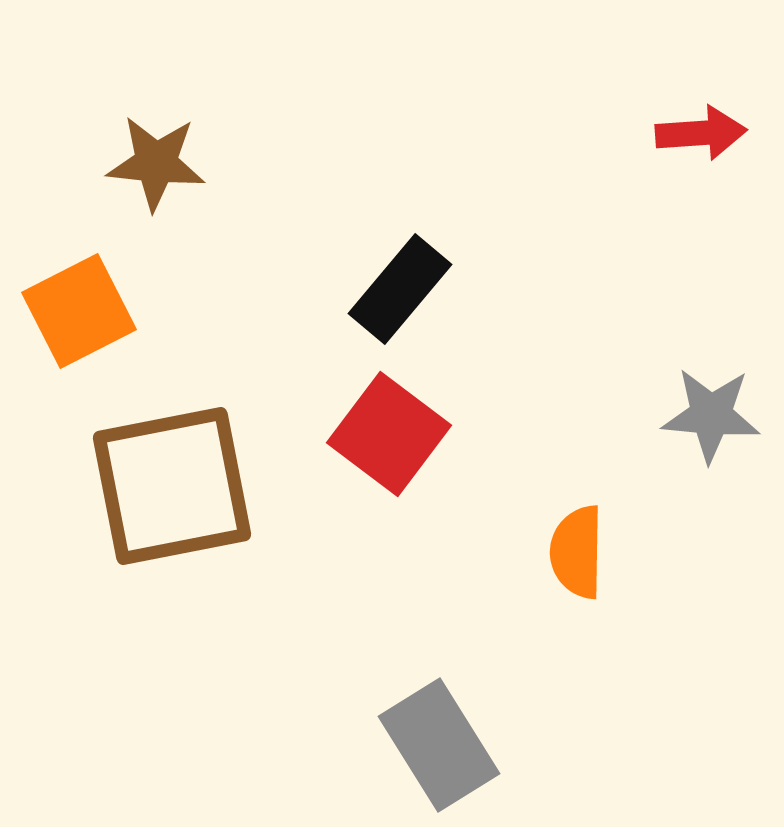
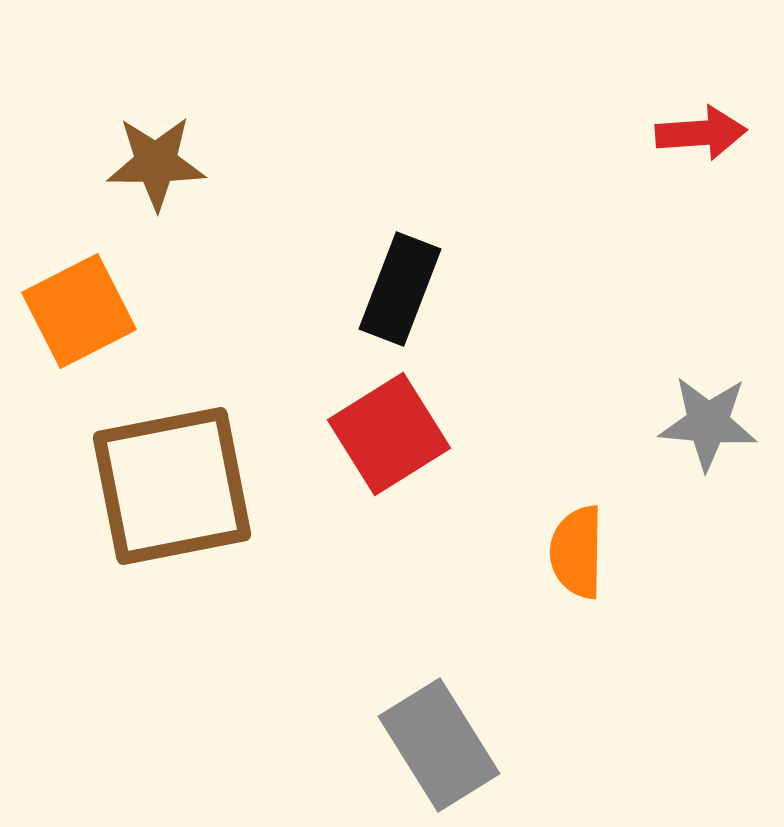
brown star: rotated 6 degrees counterclockwise
black rectangle: rotated 19 degrees counterclockwise
gray star: moved 3 px left, 8 px down
red square: rotated 21 degrees clockwise
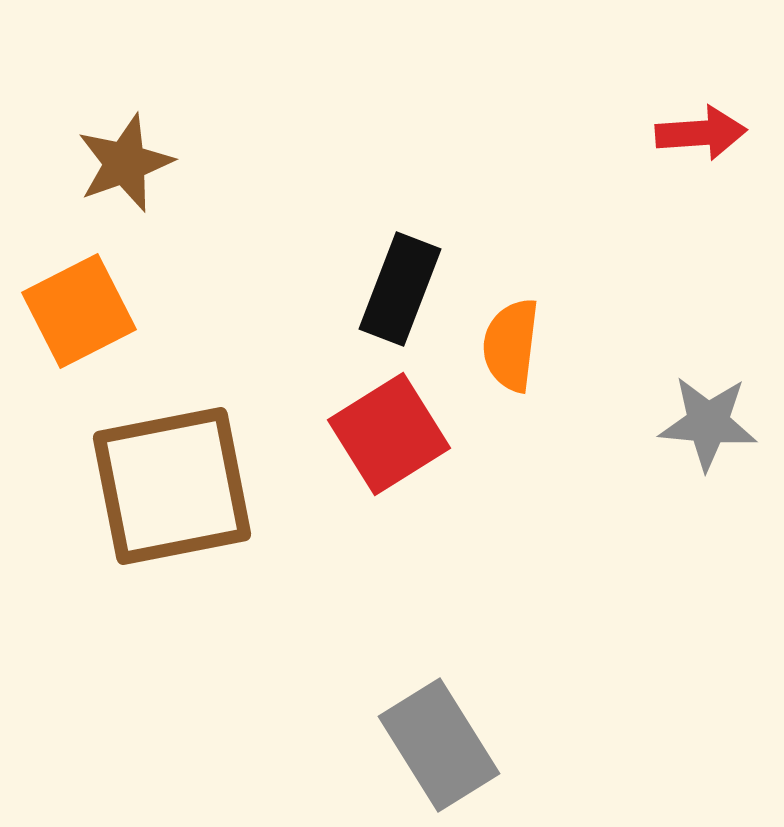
brown star: moved 31 px left; rotated 20 degrees counterclockwise
orange semicircle: moved 66 px left, 207 px up; rotated 6 degrees clockwise
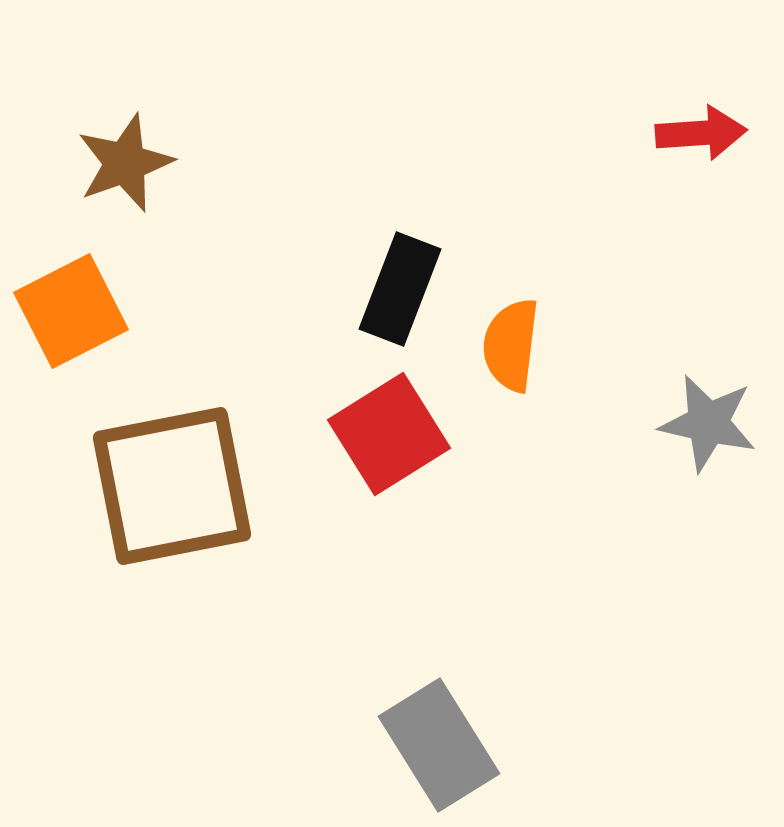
orange square: moved 8 px left
gray star: rotated 8 degrees clockwise
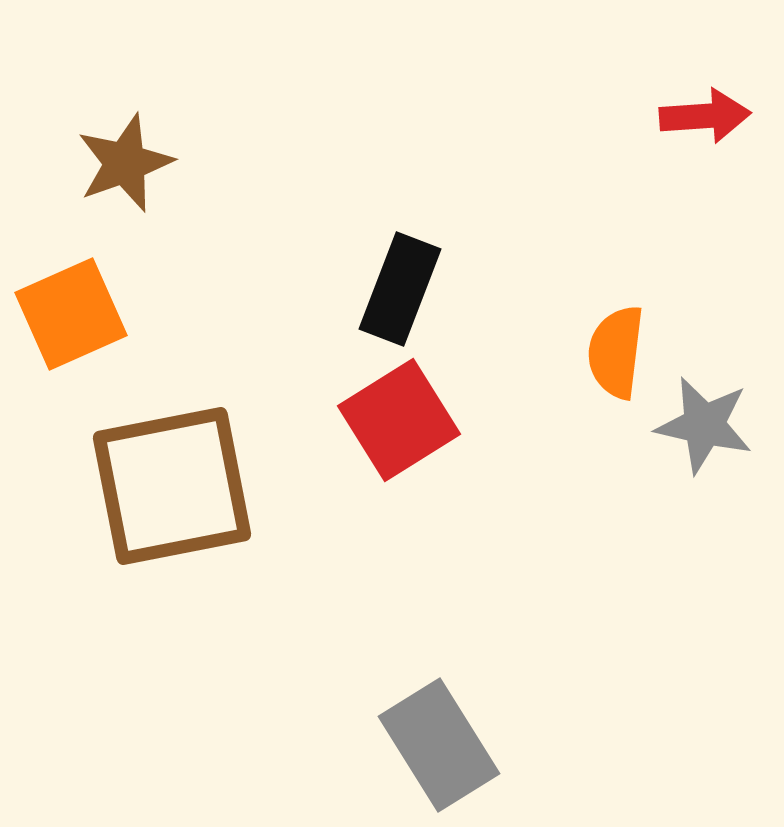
red arrow: moved 4 px right, 17 px up
orange square: moved 3 px down; rotated 3 degrees clockwise
orange semicircle: moved 105 px right, 7 px down
gray star: moved 4 px left, 2 px down
red square: moved 10 px right, 14 px up
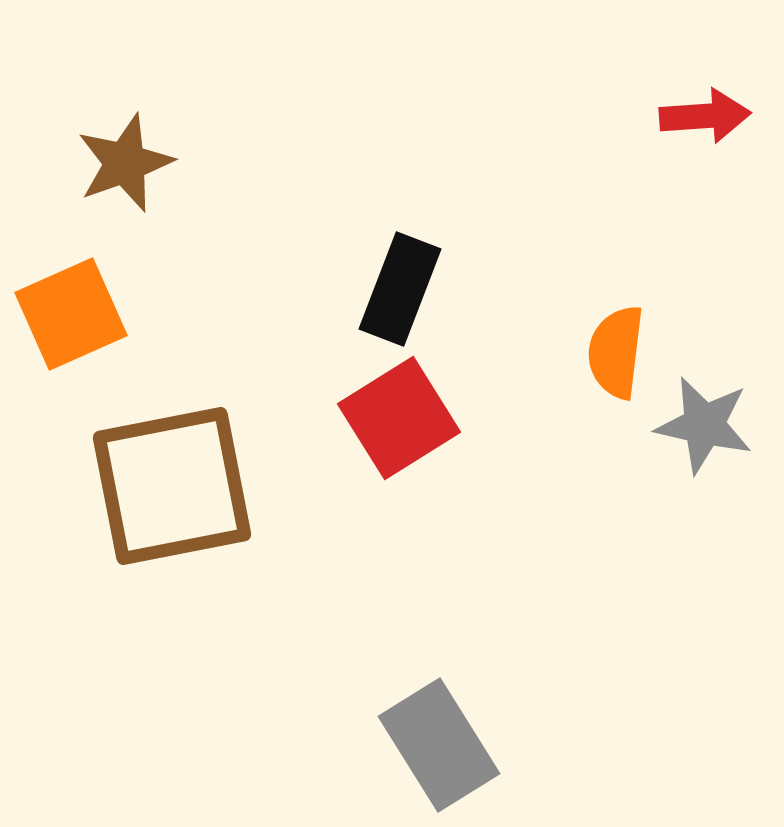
red square: moved 2 px up
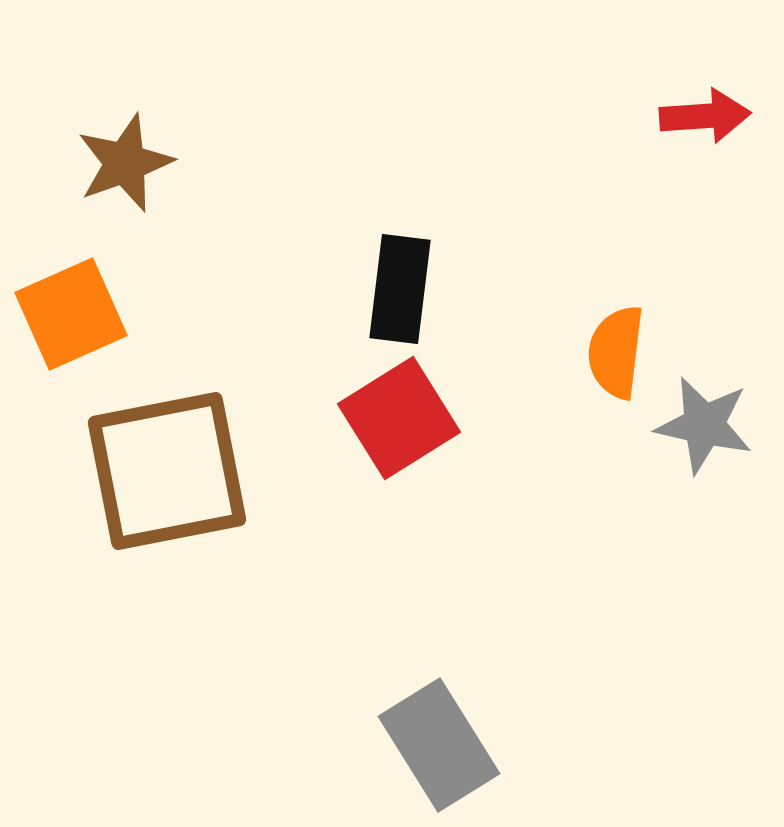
black rectangle: rotated 14 degrees counterclockwise
brown square: moved 5 px left, 15 px up
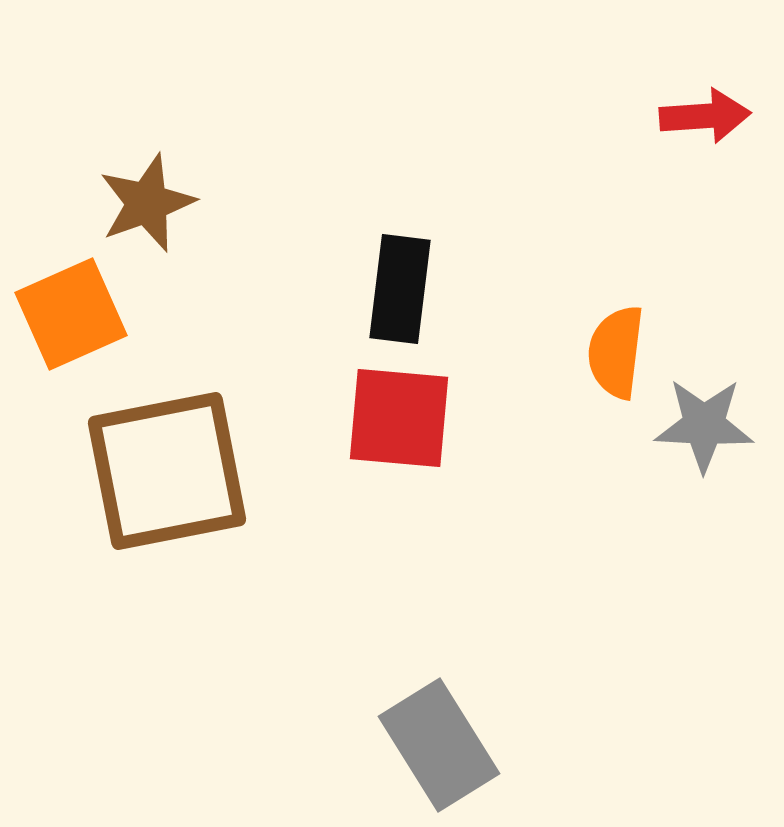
brown star: moved 22 px right, 40 px down
red square: rotated 37 degrees clockwise
gray star: rotated 10 degrees counterclockwise
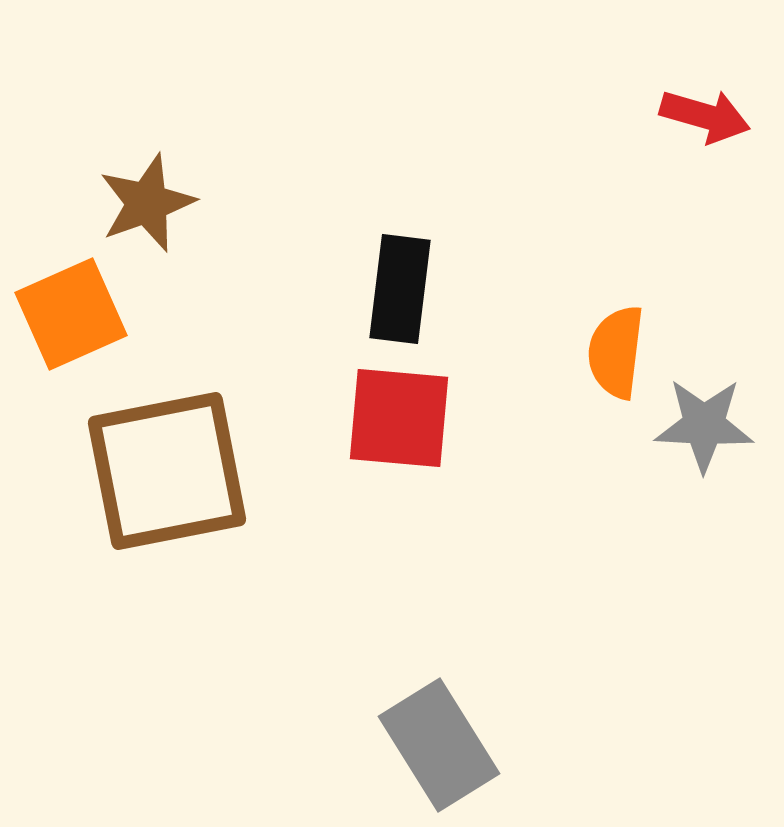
red arrow: rotated 20 degrees clockwise
